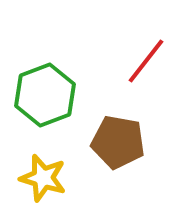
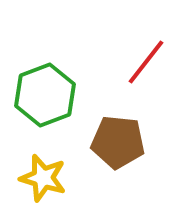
red line: moved 1 px down
brown pentagon: rotated 4 degrees counterclockwise
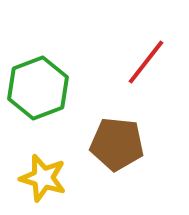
green hexagon: moved 7 px left, 7 px up
brown pentagon: moved 1 px left, 2 px down
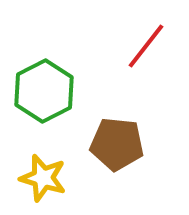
red line: moved 16 px up
green hexagon: moved 6 px right, 3 px down; rotated 6 degrees counterclockwise
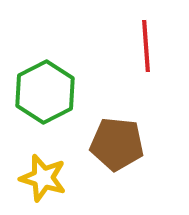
red line: rotated 42 degrees counterclockwise
green hexagon: moved 1 px right, 1 px down
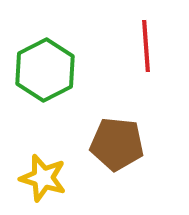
green hexagon: moved 22 px up
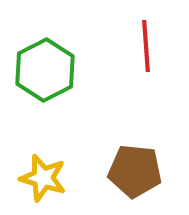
brown pentagon: moved 18 px right, 27 px down
